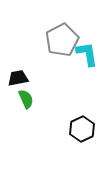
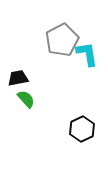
green semicircle: rotated 18 degrees counterclockwise
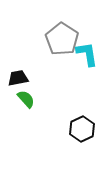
gray pentagon: moved 1 px up; rotated 12 degrees counterclockwise
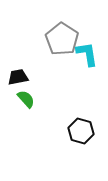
black trapezoid: moved 1 px up
black hexagon: moved 1 px left, 2 px down; rotated 20 degrees counterclockwise
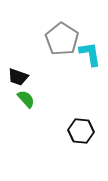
cyan L-shape: moved 3 px right
black trapezoid: rotated 150 degrees counterclockwise
black hexagon: rotated 10 degrees counterclockwise
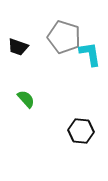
gray pentagon: moved 2 px right, 2 px up; rotated 16 degrees counterclockwise
black trapezoid: moved 30 px up
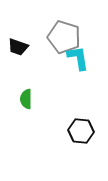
cyan L-shape: moved 12 px left, 4 px down
green semicircle: rotated 138 degrees counterclockwise
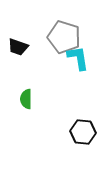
black hexagon: moved 2 px right, 1 px down
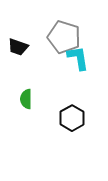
black hexagon: moved 11 px left, 14 px up; rotated 25 degrees clockwise
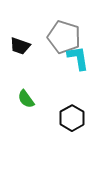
black trapezoid: moved 2 px right, 1 px up
green semicircle: rotated 36 degrees counterclockwise
